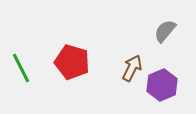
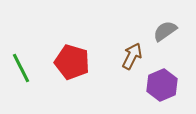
gray semicircle: rotated 15 degrees clockwise
brown arrow: moved 12 px up
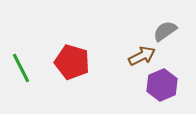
brown arrow: moved 10 px right; rotated 36 degrees clockwise
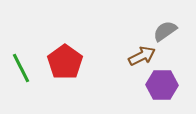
red pentagon: moved 7 px left; rotated 20 degrees clockwise
purple hexagon: rotated 24 degrees clockwise
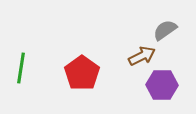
gray semicircle: moved 1 px up
red pentagon: moved 17 px right, 11 px down
green line: rotated 36 degrees clockwise
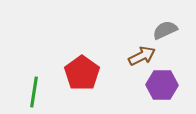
gray semicircle: rotated 10 degrees clockwise
green line: moved 13 px right, 24 px down
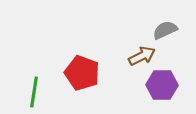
red pentagon: rotated 16 degrees counterclockwise
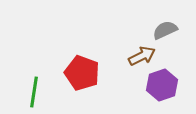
purple hexagon: rotated 20 degrees counterclockwise
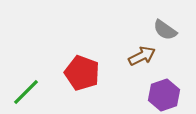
gray semicircle: rotated 120 degrees counterclockwise
purple hexagon: moved 2 px right, 10 px down
green line: moved 8 px left; rotated 36 degrees clockwise
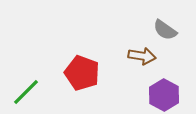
brown arrow: rotated 36 degrees clockwise
purple hexagon: rotated 12 degrees counterclockwise
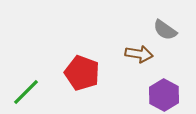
brown arrow: moved 3 px left, 2 px up
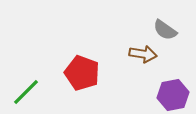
brown arrow: moved 4 px right
purple hexagon: moved 9 px right; rotated 20 degrees clockwise
